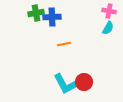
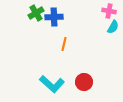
green cross: rotated 21 degrees counterclockwise
blue cross: moved 2 px right
cyan semicircle: moved 5 px right, 1 px up
orange line: rotated 64 degrees counterclockwise
cyan L-shape: moved 13 px left; rotated 20 degrees counterclockwise
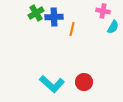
pink cross: moved 6 px left
orange line: moved 8 px right, 15 px up
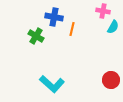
green cross: moved 23 px down; rotated 28 degrees counterclockwise
blue cross: rotated 12 degrees clockwise
red circle: moved 27 px right, 2 px up
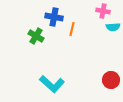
cyan semicircle: rotated 56 degrees clockwise
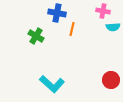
blue cross: moved 3 px right, 4 px up
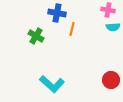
pink cross: moved 5 px right, 1 px up
